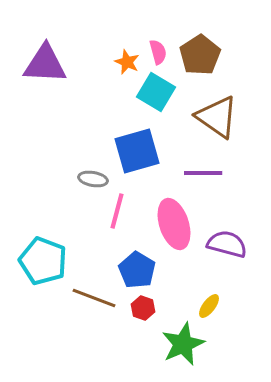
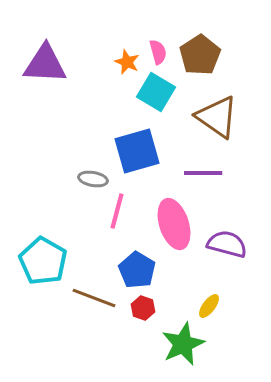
cyan pentagon: rotated 9 degrees clockwise
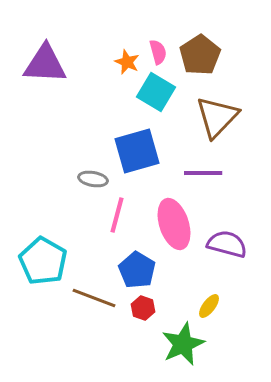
brown triangle: rotated 39 degrees clockwise
pink line: moved 4 px down
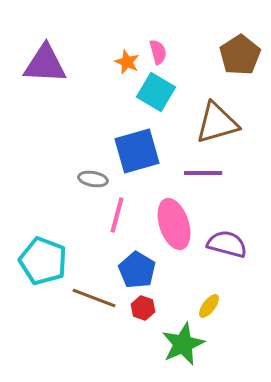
brown pentagon: moved 40 px right
brown triangle: moved 6 px down; rotated 30 degrees clockwise
cyan pentagon: rotated 9 degrees counterclockwise
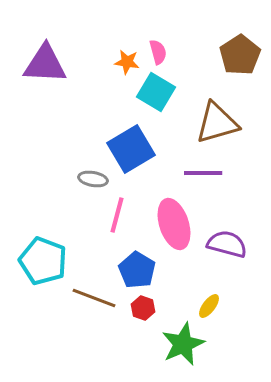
orange star: rotated 15 degrees counterclockwise
blue square: moved 6 px left, 2 px up; rotated 15 degrees counterclockwise
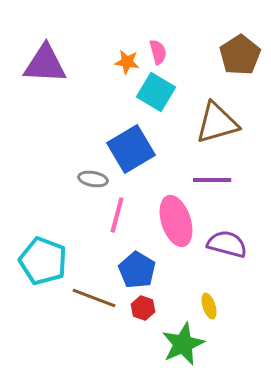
purple line: moved 9 px right, 7 px down
pink ellipse: moved 2 px right, 3 px up
yellow ellipse: rotated 55 degrees counterclockwise
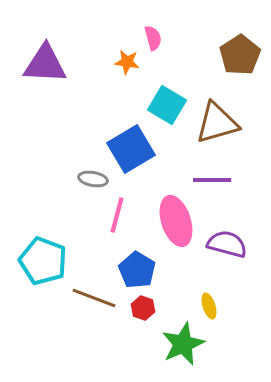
pink semicircle: moved 5 px left, 14 px up
cyan square: moved 11 px right, 13 px down
